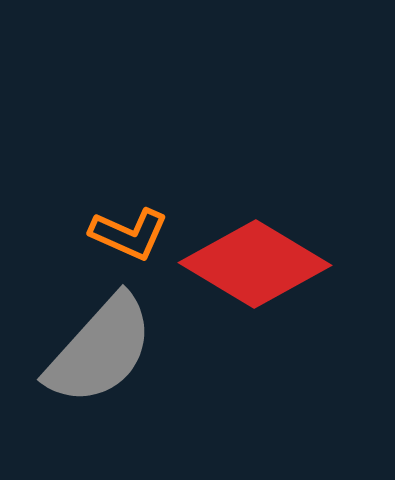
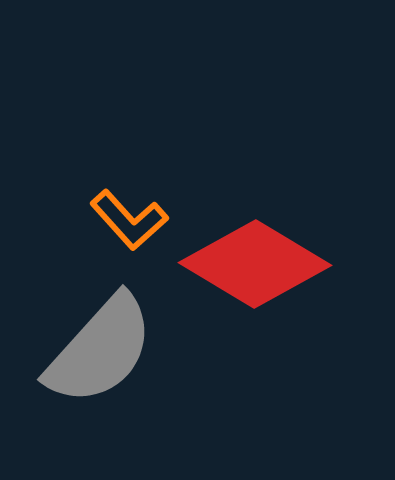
orange L-shape: moved 14 px up; rotated 24 degrees clockwise
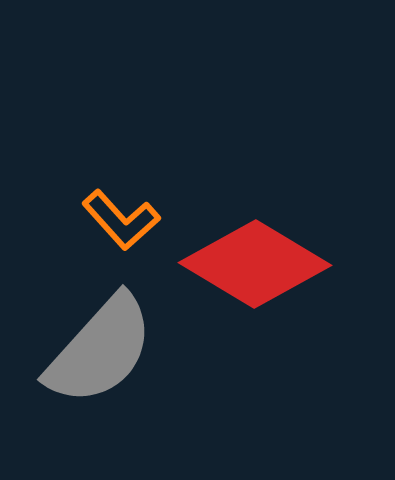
orange L-shape: moved 8 px left
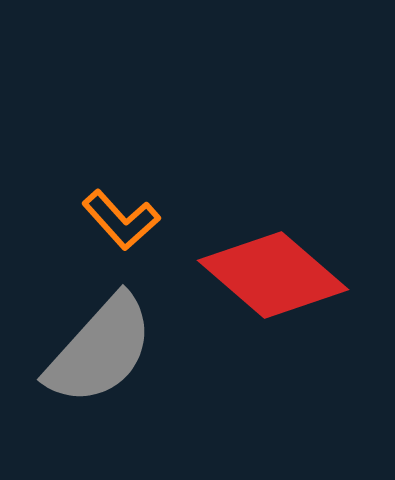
red diamond: moved 18 px right, 11 px down; rotated 10 degrees clockwise
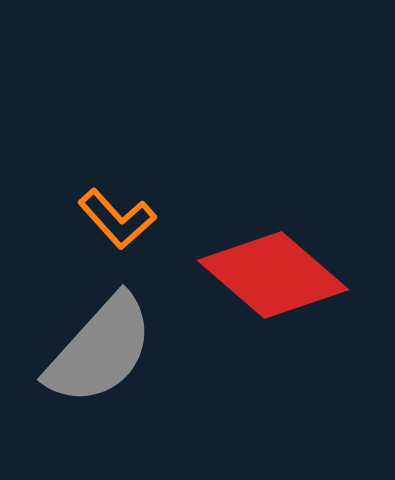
orange L-shape: moved 4 px left, 1 px up
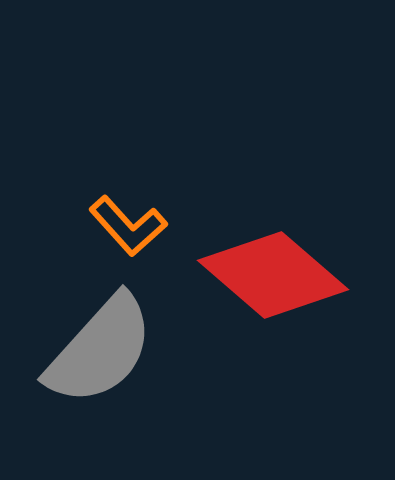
orange L-shape: moved 11 px right, 7 px down
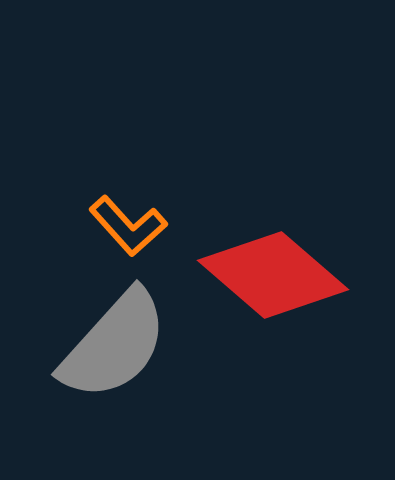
gray semicircle: moved 14 px right, 5 px up
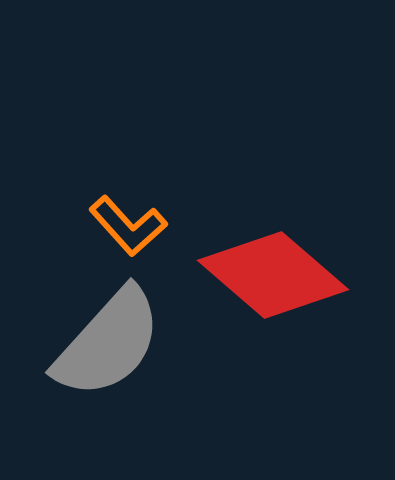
gray semicircle: moved 6 px left, 2 px up
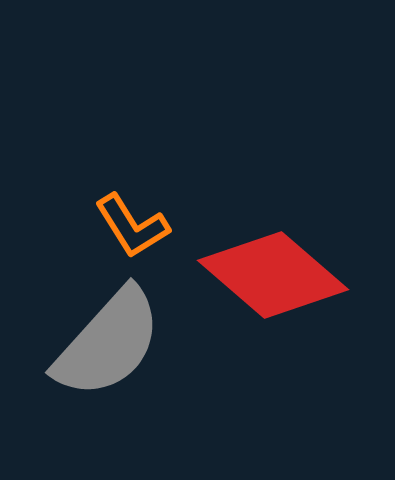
orange L-shape: moved 4 px right; rotated 10 degrees clockwise
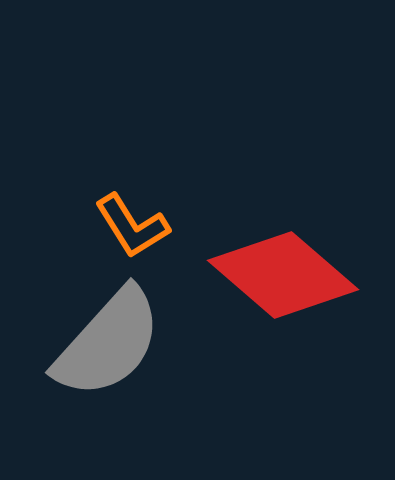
red diamond: moved 10 px right
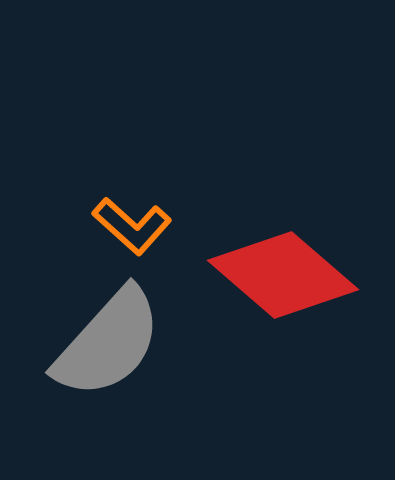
orange L-shape: rotated 16 degrees counterclockwise
